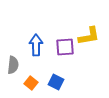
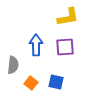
yellow L-shape: moved 21 px left, 19 px up
blue square: rotated 14 degrees counterclockwise
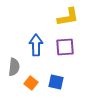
gray semicircle: moved 1 px right, 2 px down
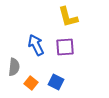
yellow L-shape: rotated 85 degrees clockwise
blue arrow: rotated 25 degrees counterclockwise
blue square: rotated 14 degrees clockwise
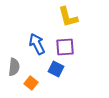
blue arrow: moved 1 px right, 1 px up
blue square: moved 13 px up
